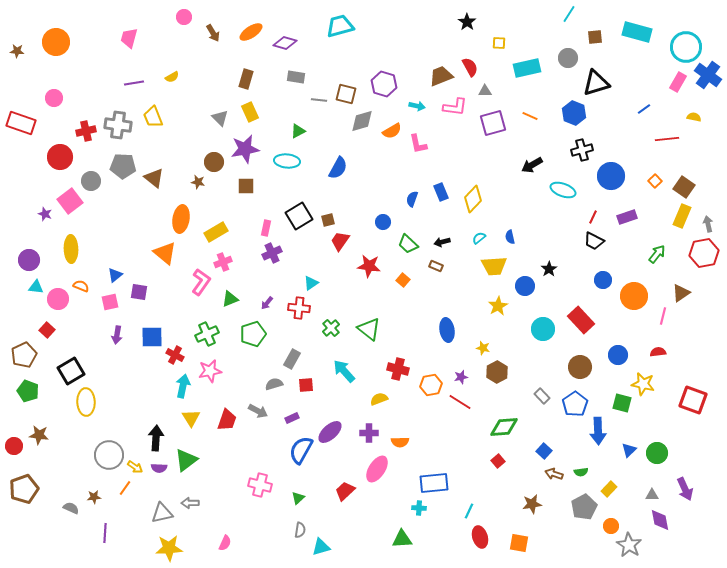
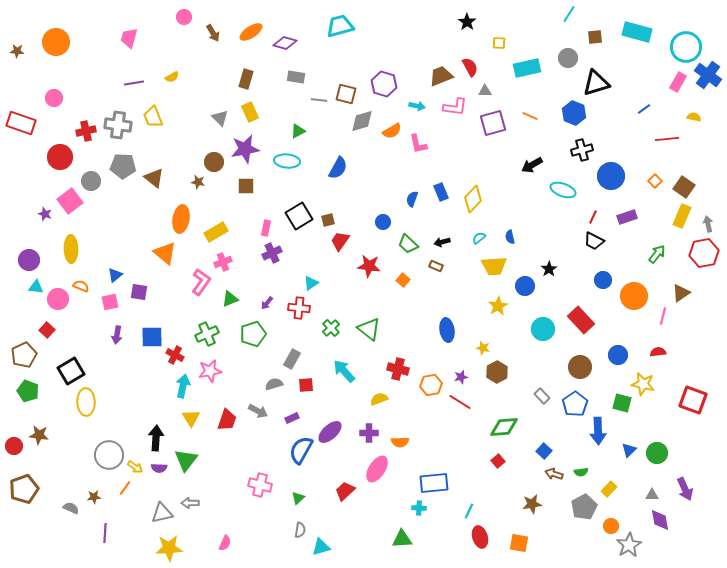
green triangle at (186, 460): rotated 15 degrees counterclockwise
gray star at (629, 545): rotated 10 degrees clockwise
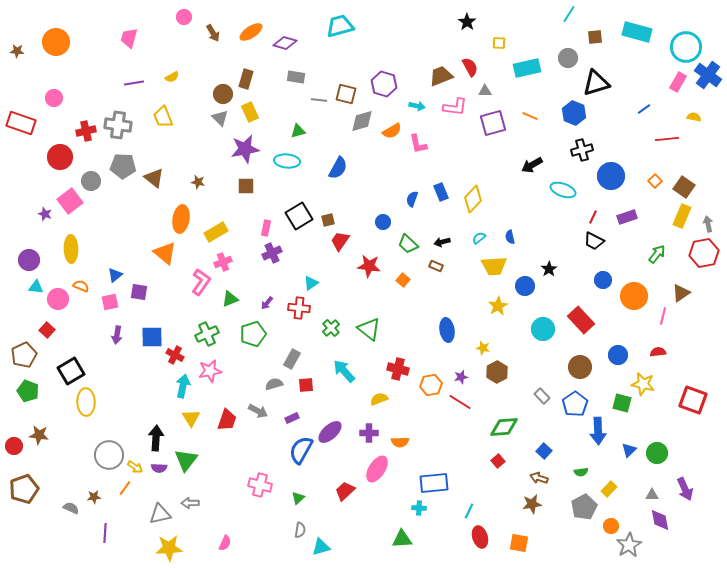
yellow trapezoid at (153, 117): moved 10 px right
green triangle at (298, 131): rotated 14 degrees clockwise
brown circle at (214, 162): moved 9 px right, 68 px up
brown arrow at (554, 474): moved 15 px left, 4 px down
gray triangle at (162, 513): moved 2 px left, 1 px down
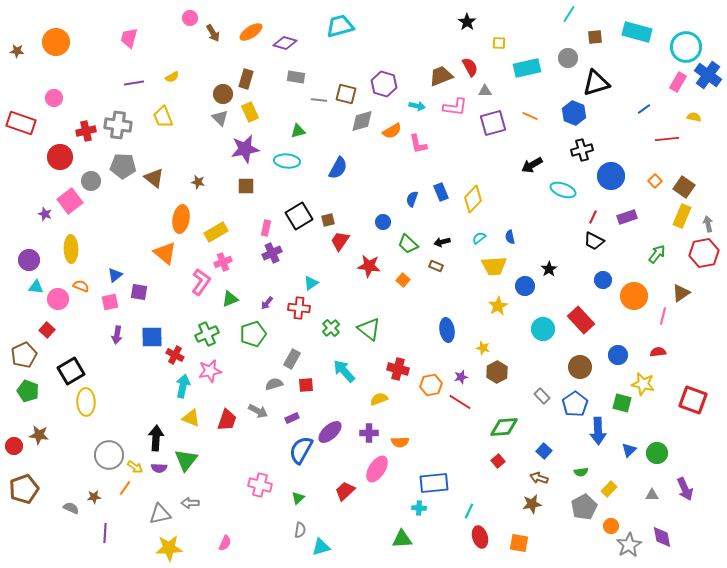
pink circle at (184, 17): moved 6 px right, 1 px down
yellow triangle at (191, 418): rotated 36 degrees counterclockwise
purple diamond at (660, 520): moved 2 px right, 17 px down
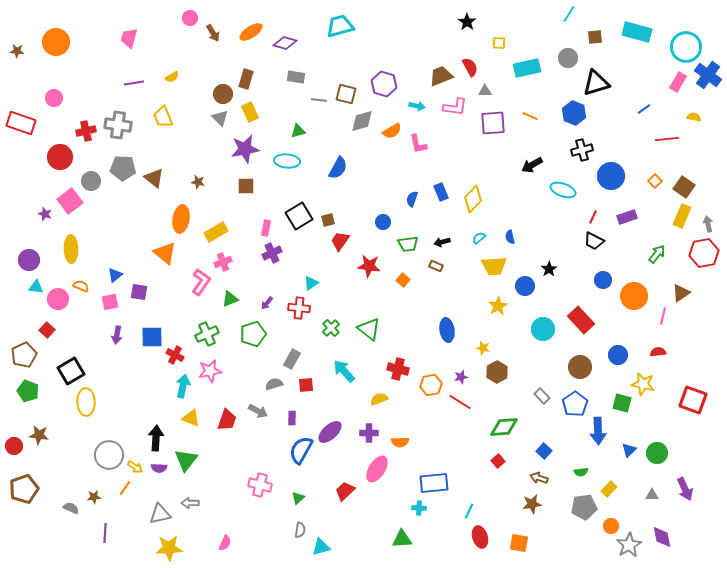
purple square at (493, 123): rotated 12 degrees clockwise
gray pentagon at (123, 166): moved 2 px down
green trapezoid at (408, 244): rotated 50 degrees counterclockwise
purple rectangle at (292, 418): rotated 64 degrees counterclockwise
gray pentagon at (584, 507): rotated 20 degrees clockwise
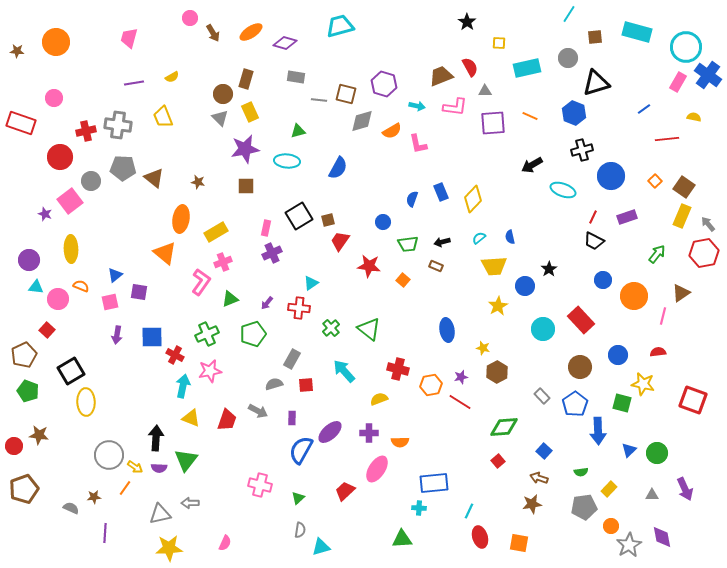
gray arrow at (708, 224): rotated 28 degrees counterclockwise
